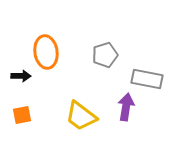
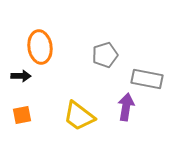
orange ellipse: moved 6 px left, 5 px up
yellow trapezoid: moved 2 px left
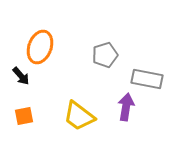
orange ellipse: rotated 28 degrees clockwise
black arrow: rotated 48 degrees clockwise
orange square: moved 2 px right, 1 px down
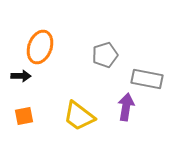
black arrow: rotated 48 degrees counterclockwise
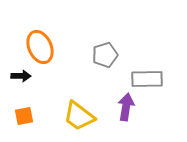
orange ellipse: rotated 44 degrees counterclockwise
gray rectangle: rotated 12 degrees counterclockwise
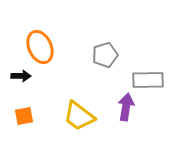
gray rectangle: moved 1 px right, 1 px down
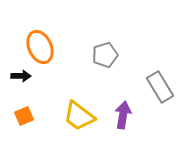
gray rectangle: moved 12 px right, 7 px down; rotated 60 degrees clockwise
purple arrow: moved 3 px left, 8 px down
orange square: rotated 12 degrees counterclockwise
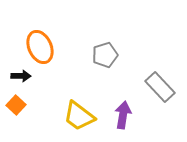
gray rectangle: rotated 12 degrees counterclockwise
orange square: moved 8 px left, 11 px up; rotated 24 degrees counterclockwise
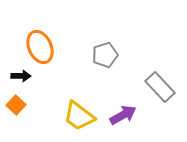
purple arrow: rotated 52 degrees clockwise
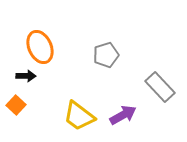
gray pentagon: moved 1 px right
black arrow: moved 5 px right
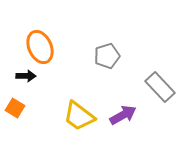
gray pentagon: moved 1 px right, 1 px down
orange square: moved 1 px left, 3 px down; rotated 12 degrees counterclockwise
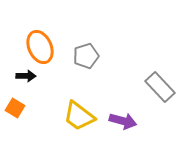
gray pentagon: moved 21 px left
purple arrow: moved 6 px down; rotated 44 degrees clockwise
